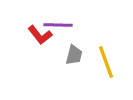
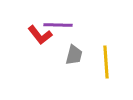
yellow line: rotated 16 degrees clockwise
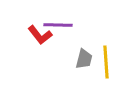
gray trapezoid: moved 10 px right, 4 px down
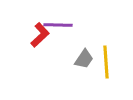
red L-shape: rotated 95 degrees counterclockwise
gray trapezoid: rotated 20 degrees clockwise
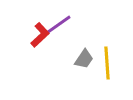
purple line: rotated 36 degrees counterclockwise
yellow line: moved 1 px right, 1 px down
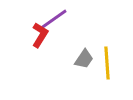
purple line: moved 4 px left, 6 px up
red L-shape: rotated 15 degrees counterclockwise
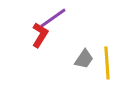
purple line: moved 1 px left, 1 px up
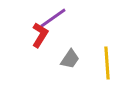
gray trapezoid: moved 14 px left
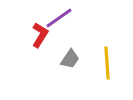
purple line: moved 6 px right
